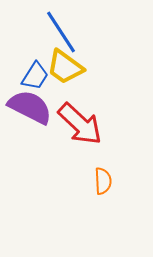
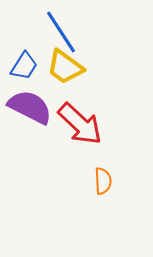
blue trapezoid: moved 11 px left, 10 px up
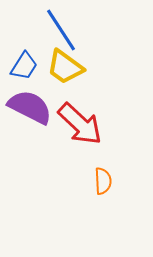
blue line: moved 2 px up
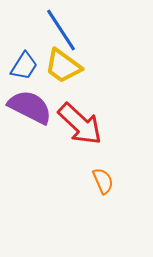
yellow trapezoid: moved 2 px left, 1 px up
orange semicircle: rotated 20 degrees counterclockwise
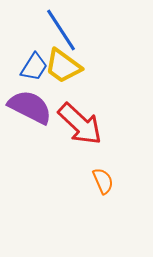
blue trapezoid: moved 10 px right, 1 px down
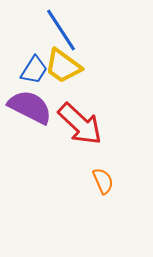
blue trapezoid: moved 3 px down
